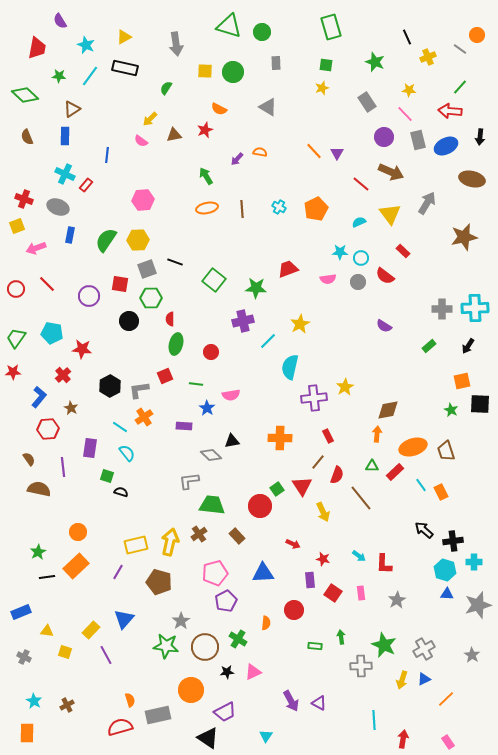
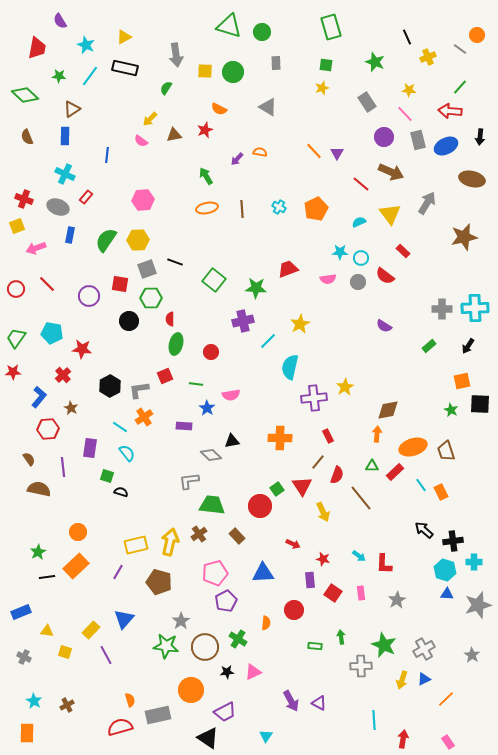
gray arrow at (176, 44): moved 11 px down
red rectangle at (86, 185): moved 12 px down
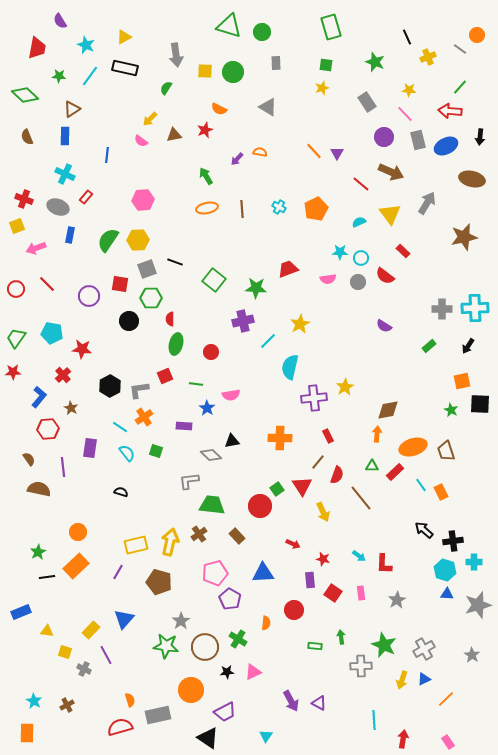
green semicircle at (106, 240): moved 2 px right
green square at (107, 476): moved 49 px right, 25 px up
purple pentagon at (226, 601): moved 4 px right, 2 px up; rotated 15 degrees counterclockwise
gray cross at (24, 657): moved 60 px right, 12 px down
